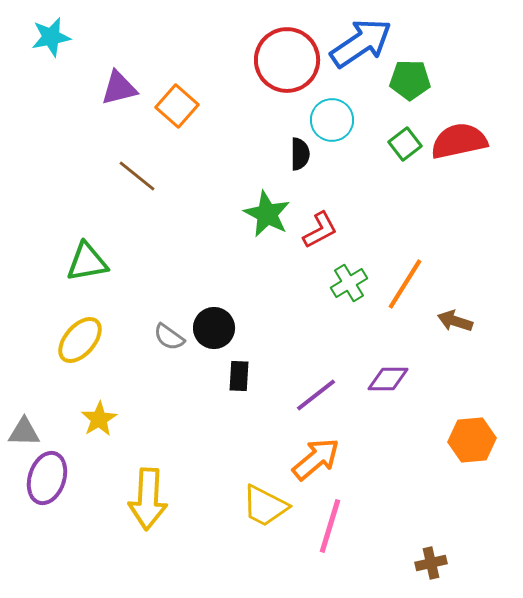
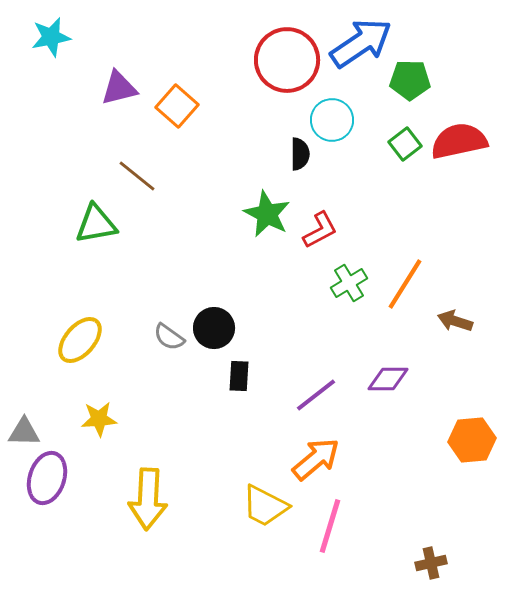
green triangle: moved 9 px right, 38 px up
yellow star: rotated 27 degrees clockwise
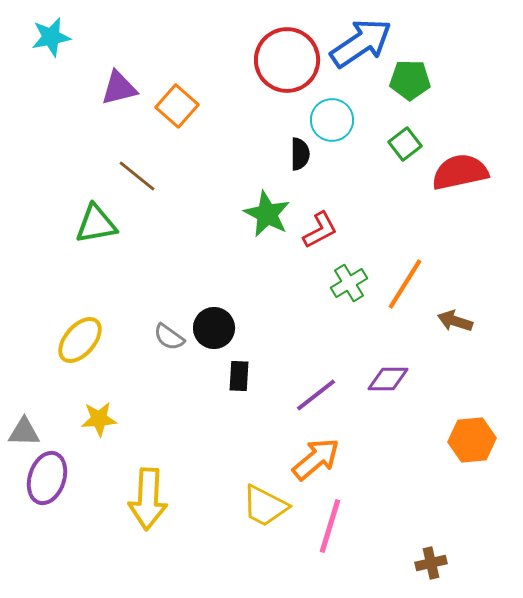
red semicircle: moved 1 px right, 31 px down
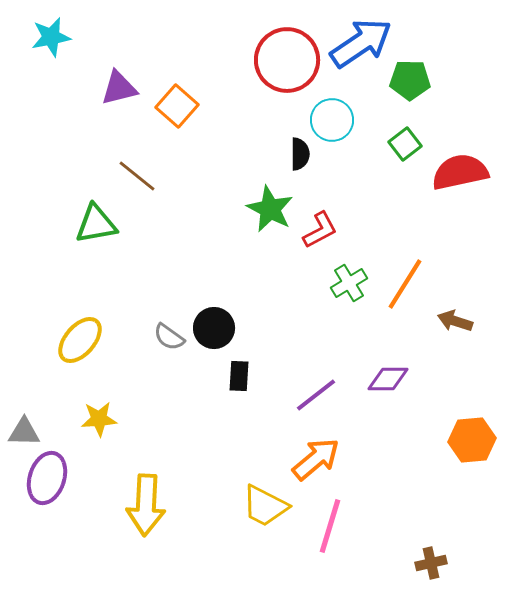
green star: moved 3 px right, 5 px up
yellow arrow: moved 2 px left, 6 px down
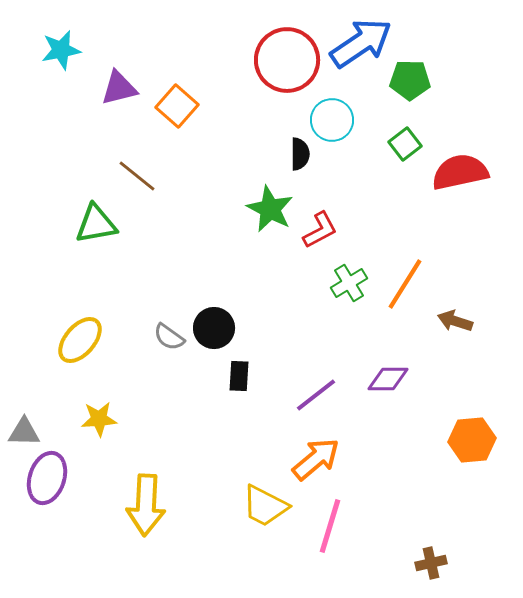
cyan star: moved 10 px right, 13 px down
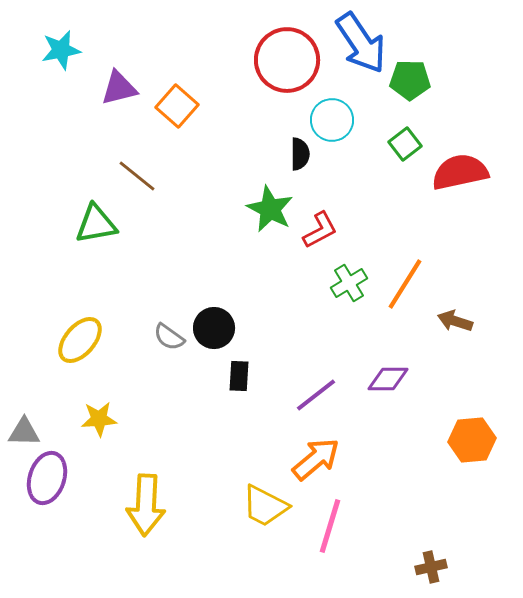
blue arrow: rotated 90 degrees clockwise
brown cross: moved 4 px down
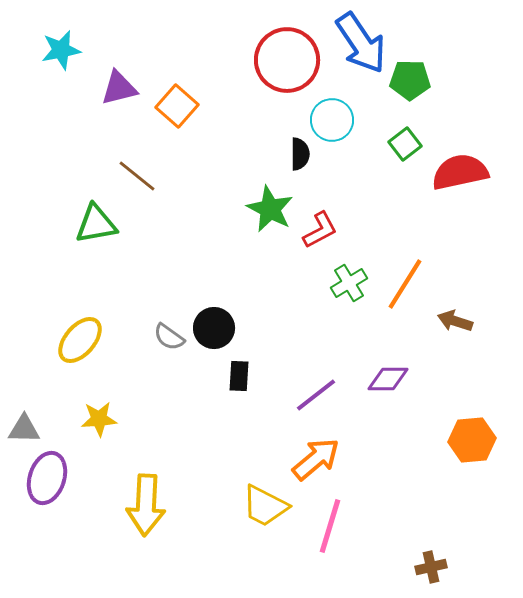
gray triangle: moved 3 px up
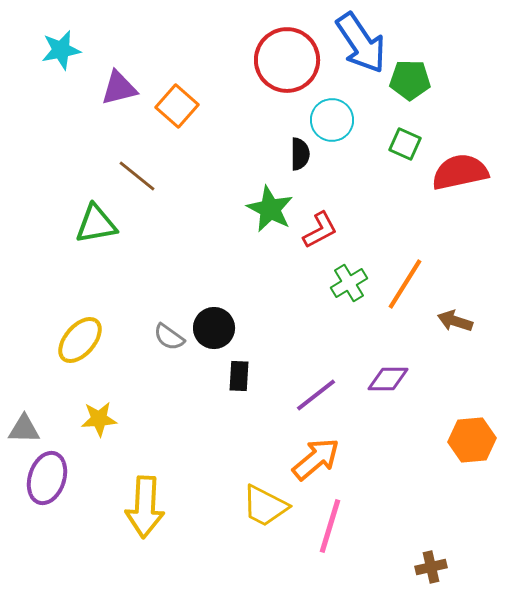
green square: rotated 28 degrees counterclockwise
yellow arrow: moved 1 px left, 2 px down
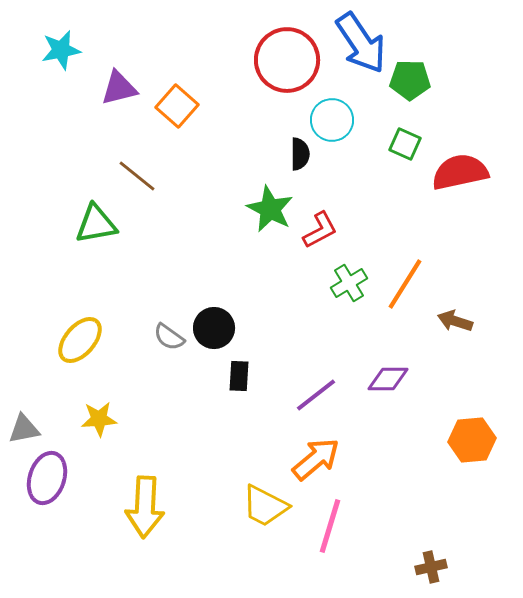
gray triangle: rotated 12 degrees counterclockwise
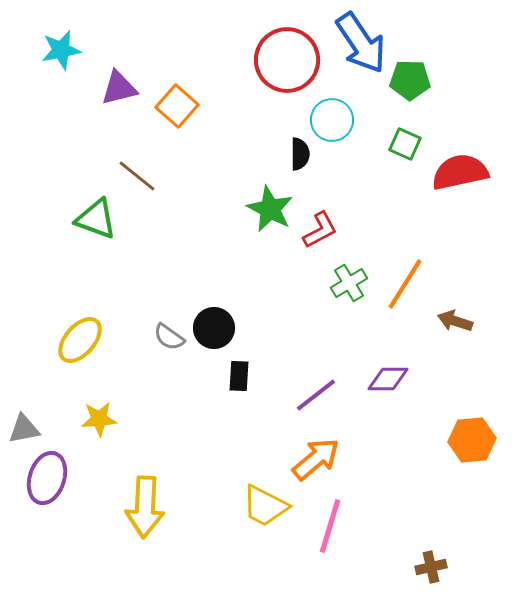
green triangle: moved 5 px up; rotated 30 degrees clockwise
